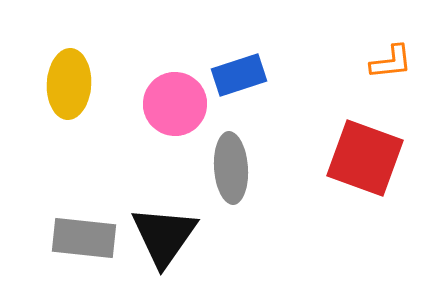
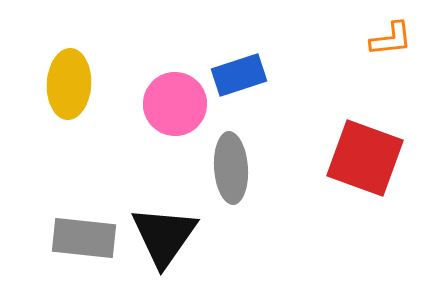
orange L-shape: moved 23 px up
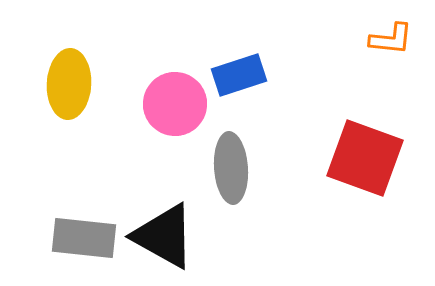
orange L-shape: rotated 12 degrees clockwise
black triangle: rotated 36 degrees counterclockwise
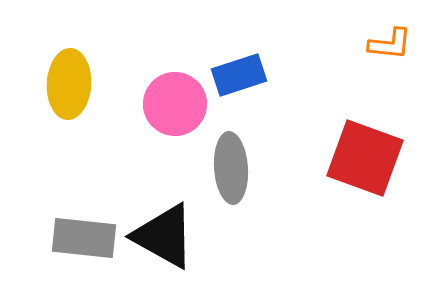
orange L-shape: moved 1 px left, 5 px down
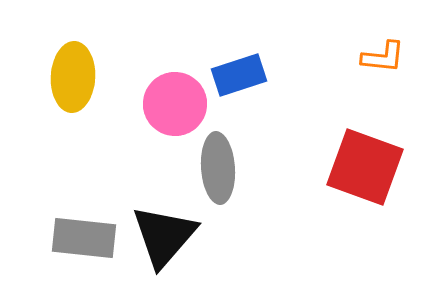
orange L-shape: moved 7 px left, 13 px down
yellow ellipse: moved 4 px right, 7 px up
red square: moved 9 px down
gray ellipse: moved 13 px left
black triangle: rotated 42 degrees clockwise
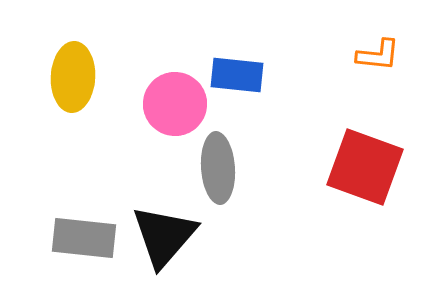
orange L-shape: moved 5 px left, 2 px up
blue rectangle: moved 2 px left; rotated 24 degrees clockwise
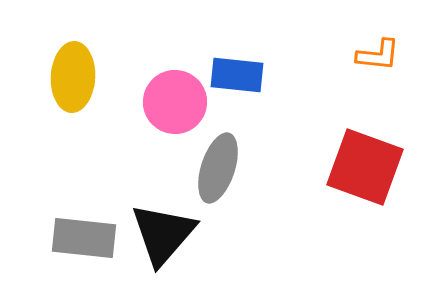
pink circle: moved 2 px up
gray ellipse: rotated 22 degrees clockwise
black triangle: moved 1 px left, 2 px up
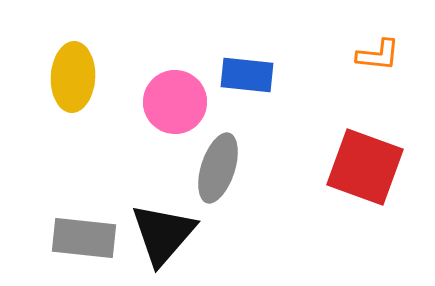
blue rectangle: moved 10 px right
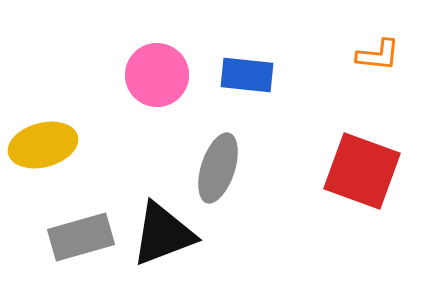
yellow ellipse: moved 30 px left, 68 px down; rotated 72 degrees clockwise
pink circle: moved 18 px left, 27 px up
red square: moved 3 px left, 4 px down
black triangle: rotated 28 degrees clockwise
gray rectangle: moved 3 px left, 1 px up; rotated 22 degrees counterclockwise
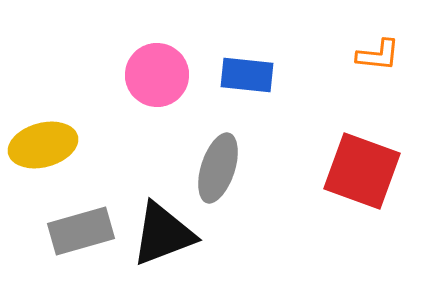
gray rectangle: moved 6 px up
